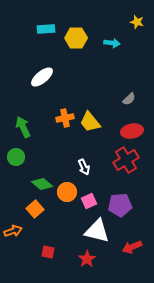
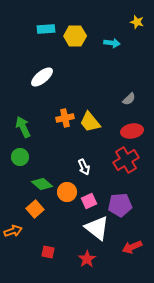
yellow hexagon: moved 1 px left, 2 px up
green circle: moved 4 px right
white triangle: moved 3 px up; rotated 24 degrees clockwise
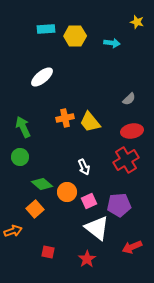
purple pentagon: moved 1 px left
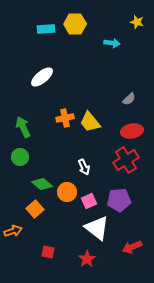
yellow hexagon: moved 12 px up
purple pentagon: moved 5 px up
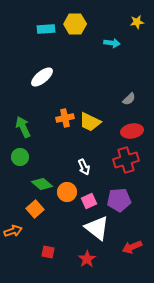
yellow star: rotated 24 degrees counterclockwise
yellow trapezoid: rotated 25 degrees counterclockwise
red cross: rotated 15 degrees clockwise
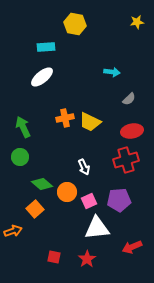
yellow hexagon: rotated 10 degrees clockwise
cyan rectangle: moved 18 px down
cyan arrow: moved 29 px down
white triangle: rotated 44 degrees counterclockwise
red square: moved 6 px right, 5 px down
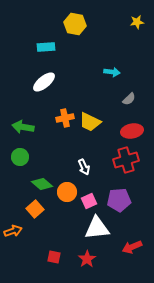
white ellipse: moved 2 px right, 5 px down
green arrow: rotated 55 degrees counterclockwise
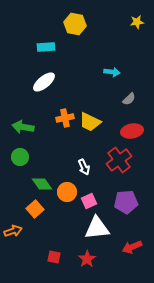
red cross: moved 7 px left; rotated 20 degrees counterclockwise
green diamond: rotated 15 degrees clockwise
purple pentagon: moved 7 px right, 2 px down
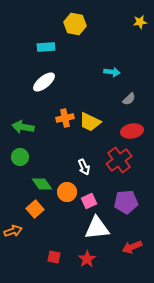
yellow star: moved 3 px right
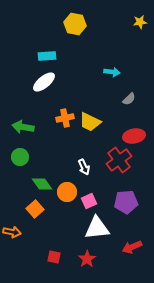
cyan rectangle: moved 1 px right, 9 px down
red ellipse: moved 2 px right, 5 px down
orange arrow: moved 1 px left, 1 px down; rotated 30 degrees clockwise
